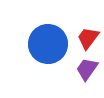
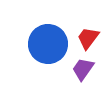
purple trapezoid: moved 4 px left
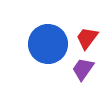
red trapezoid: moved 1 px left
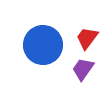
blue circle: moved 5 px left, 1 px down
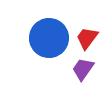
blue circle: moved 6 px right, 7 px up
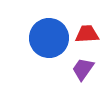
red trapezoid: moved 4 px up; rotated 50 degrees clockwise
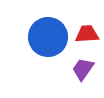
blue circle: moved 1 px left, 1 px up
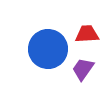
blue circle: moved 12 px down
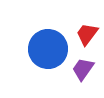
red trapezoid: rotated 50 degrees counterclockwise
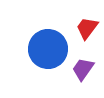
red trapezoid: moved 6 px up
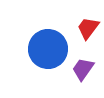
red trapezoid: moved 1 px right
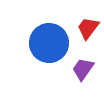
blue circle: moved 1 px right, 6 px up
